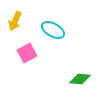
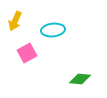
cyan ellipse: rotated 35 degrees counterclockwise
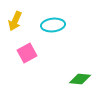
cyan ellipse: moved 5 px up
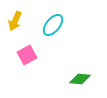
cyan ellipse: rotated 45 degrees counterclockwise
pink square: moved 2 px down
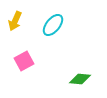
pink square: moved 3 px left, 6 px down
